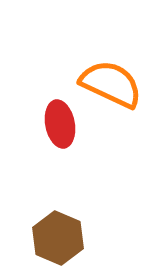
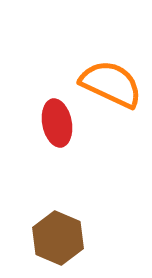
red ellipse: moved 3 px left, 1 px up
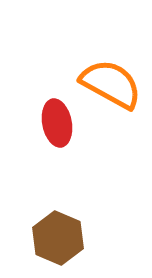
orange semicircle: rotated 4 degrees clockwise
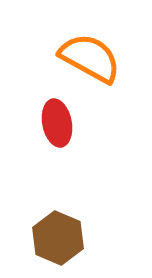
orange semicircle: moved 21 px left, 26 px up
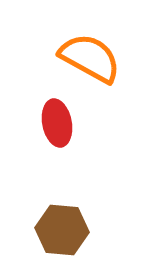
brown hexagon: moved 4 px right, 8 px up; rotated 18 degrees counterclockwise
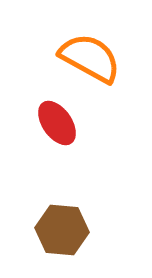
red ellipse: rotated 24 degrees counterclockwise
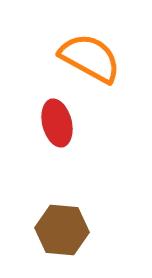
red ellipse: rotated 21 degrees clockwise
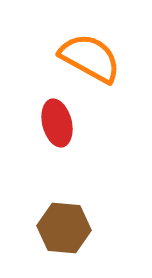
brown hexagon: moved 2 px right, 2 px up
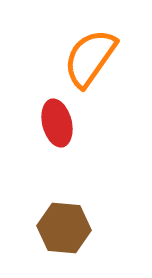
orange semicircle: rotated 84 degrees counterclockwise
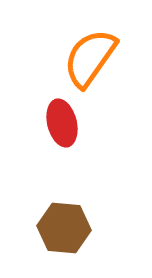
red ellipse: moved 5 px right
